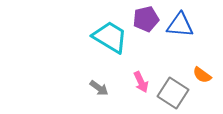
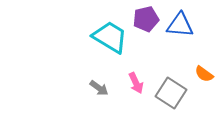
orange semicircle: moved 2 px right, 1 px up
pink arrow: moved 5 px left, 1 px down
gray square: moved 2 px left
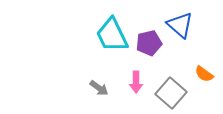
purple pentagon: moved 3 px right, 24 px down
blue triangle: rotated 36 degrees clockwise
cyan trapezoid: moved 2 px right, 2 px up; rotated 147 degrees counterclockwise
pink arrow: moved 1 px up; rotated 25 degrees clockwise
gray square: rotated 8 degrees clockwise
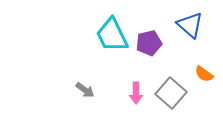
blue triangle: moved 10 px right
pink arrow: moved 11 px down
gray arrow: moved 14 px left, 2 px down
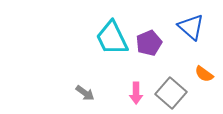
blue triangle: moved 1 px right, 2 px down
cyan trapezoid: moved 3 px down
purple pentagon: rotated 10 degrees counterclockwise
gray arrow: moved 3 px down
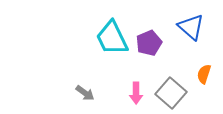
orange semicircle: rotated 72 degrees clockwise
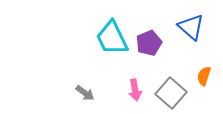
orange semicircle: moved 2 px down
pink arrow: moved 1 px left, 3 px up; rotated 10 degrees counterclockwise
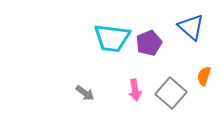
cyan trapezoid: rotated 57 degrees counterclockwise
